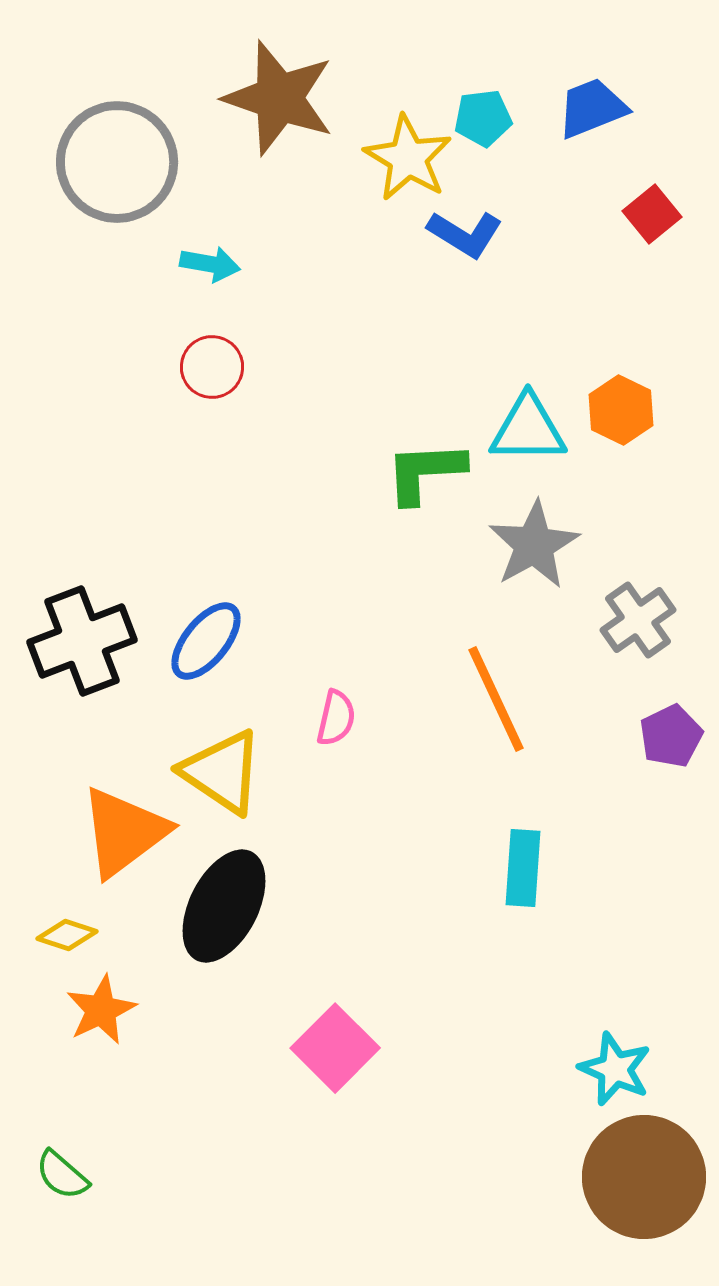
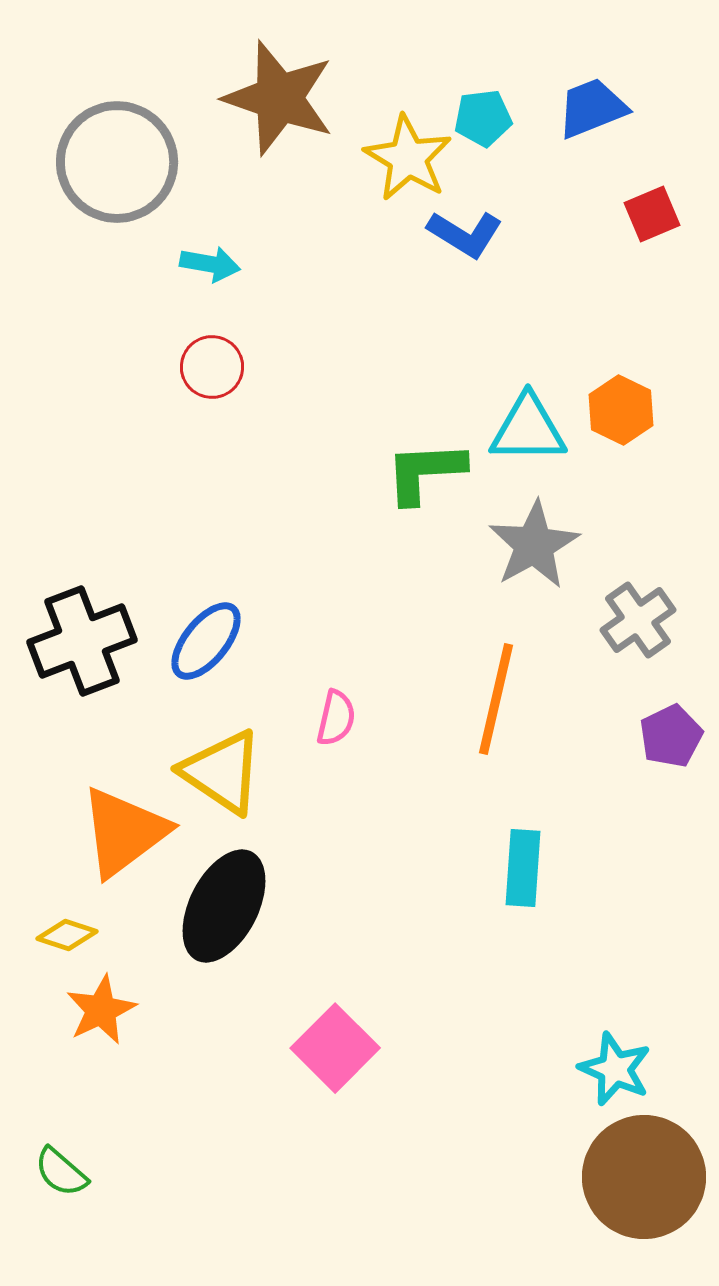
red square: rotated 16 degrees clockwise
orange line: rotated 38 degrees clockwise
green semicircle: moved 1 px left, 3 px up
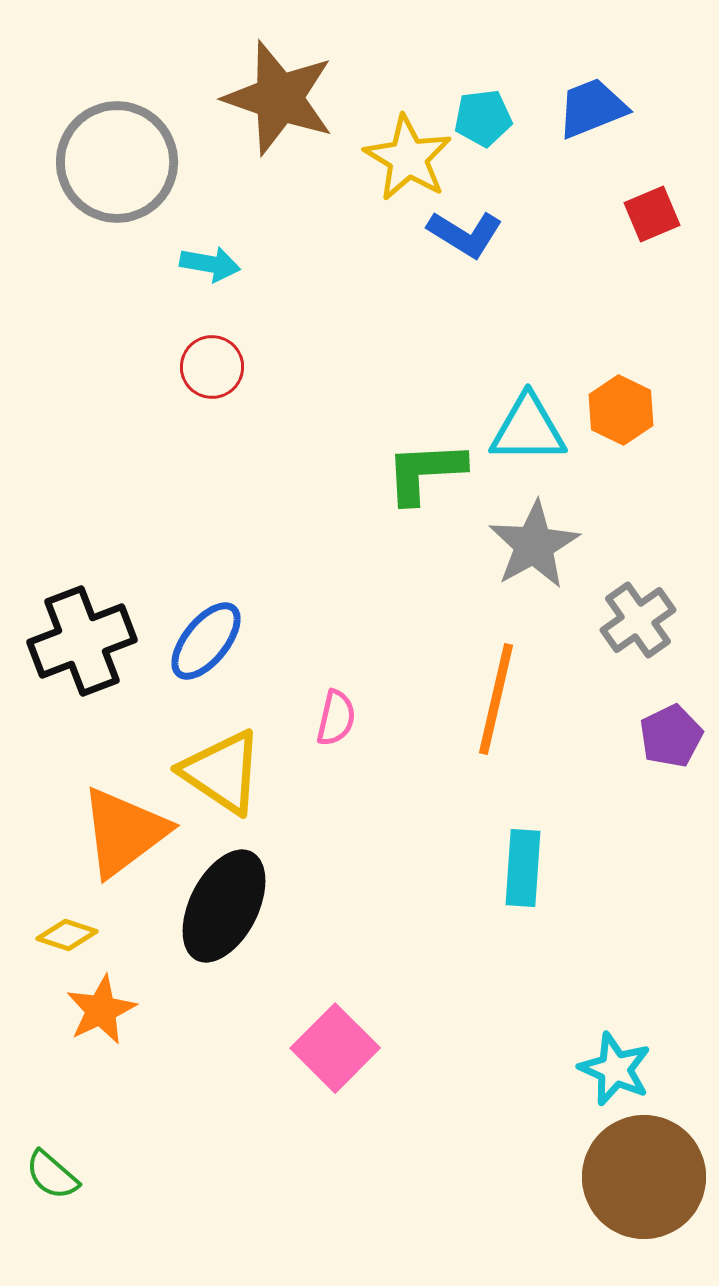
green semicircle: moved 9 px left, 3 px down
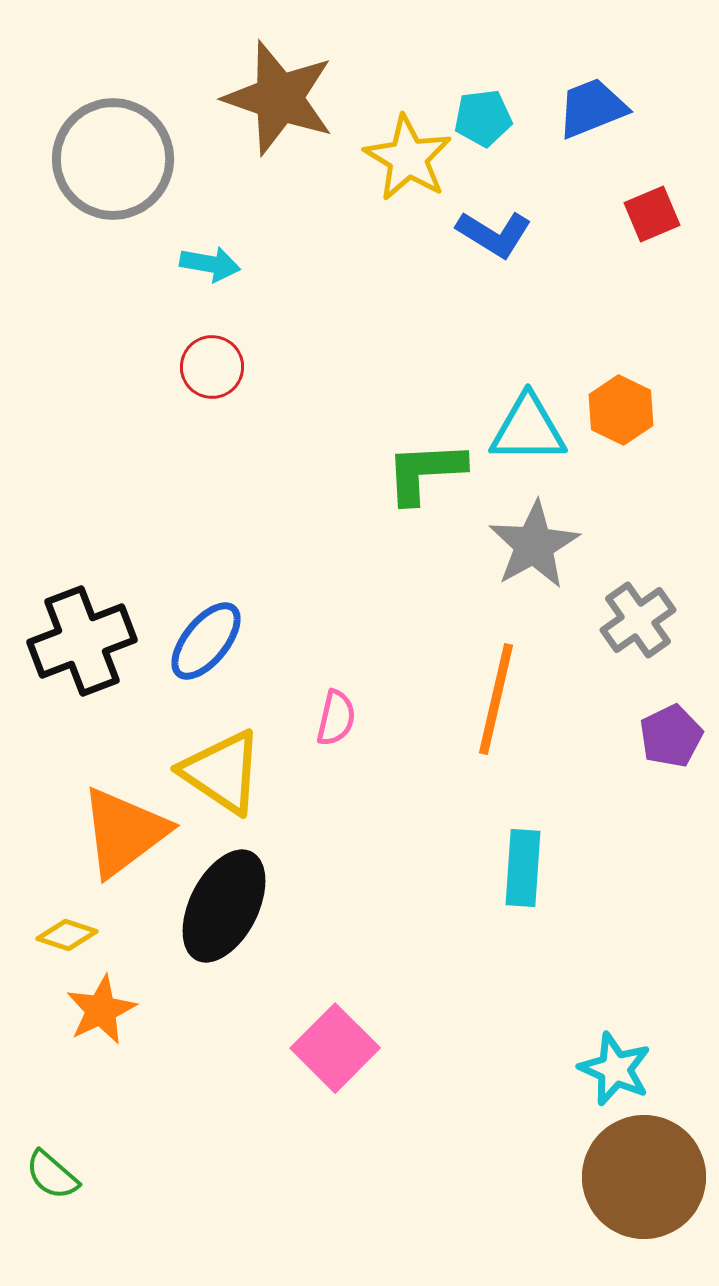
gray circle: moved 4 px left, 3 px up
blue L-shape: moved 29 px right
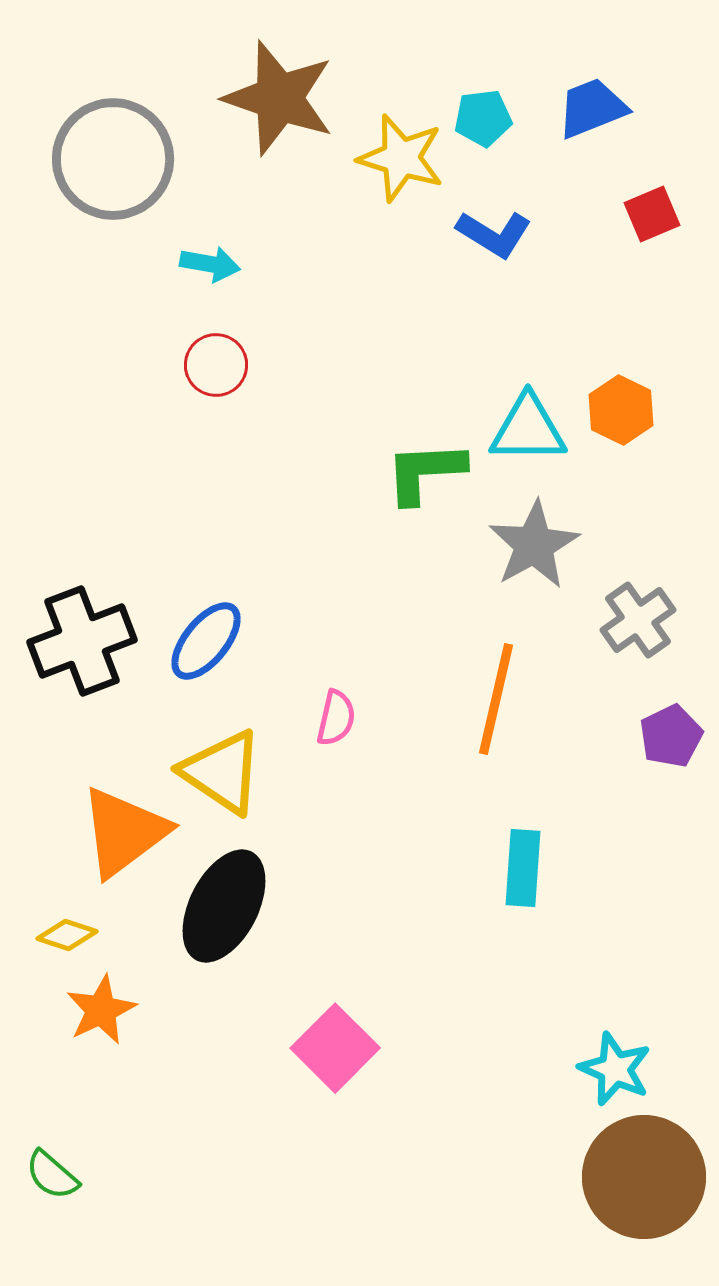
yellow star: moved 7 px left; rotated 14 degrees counterclockwise
red circle: moved 4 px right, 2 px up
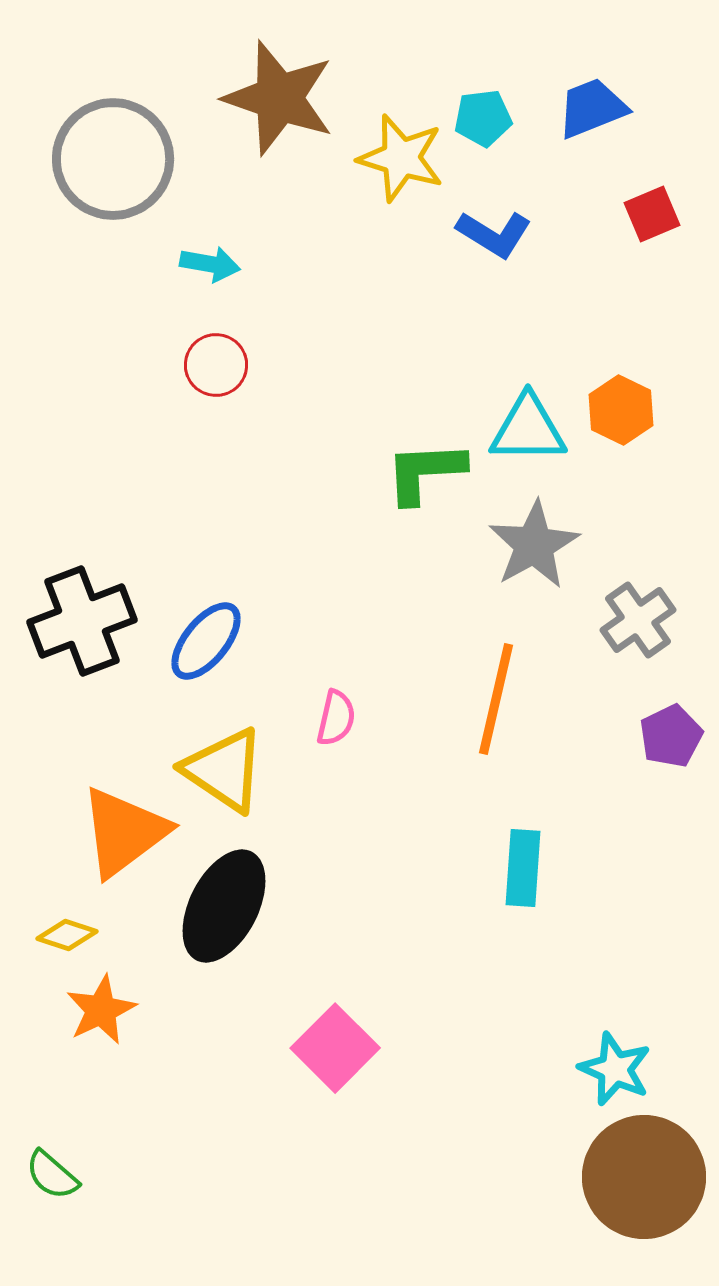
black cross: moved 20 px up
yellow triangle: moved 2 px right, 2 px up
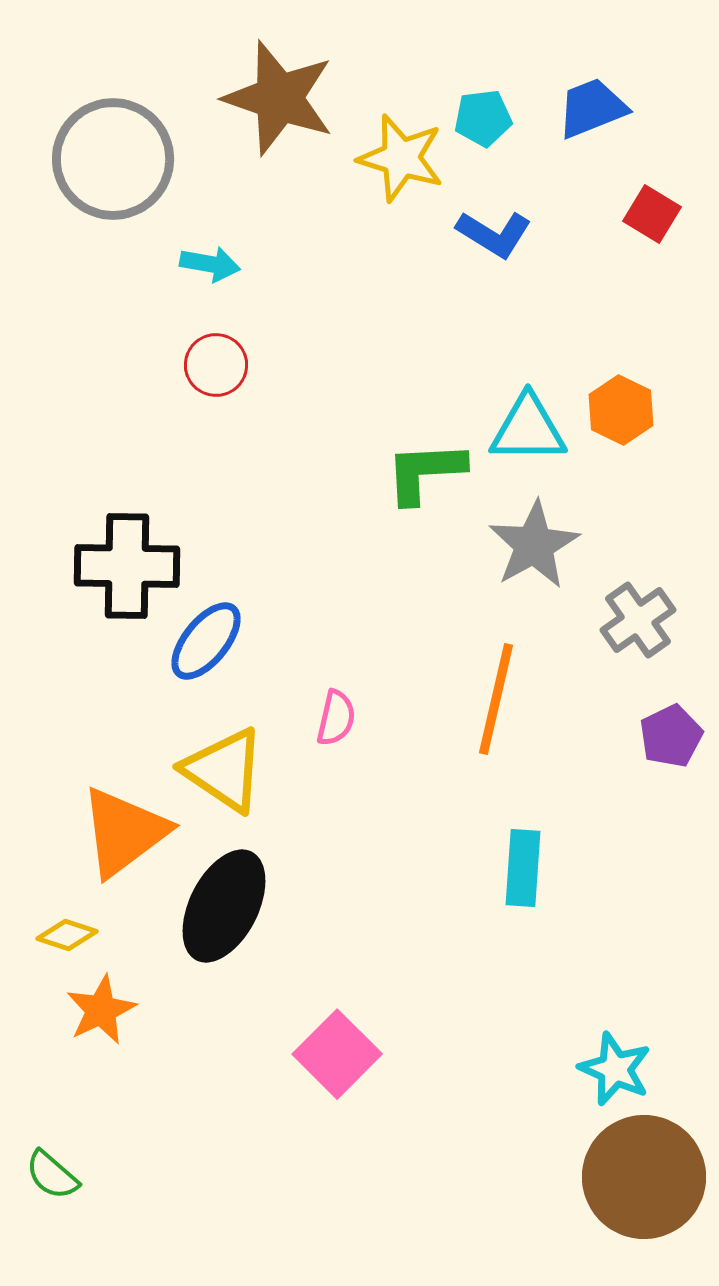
red square: rotated 36 degrees counterclockwise
black cross: moved 45 px right, 55 px up; rotated 22 degrees clockwise
pink square: moved 2 px right, 6 px down
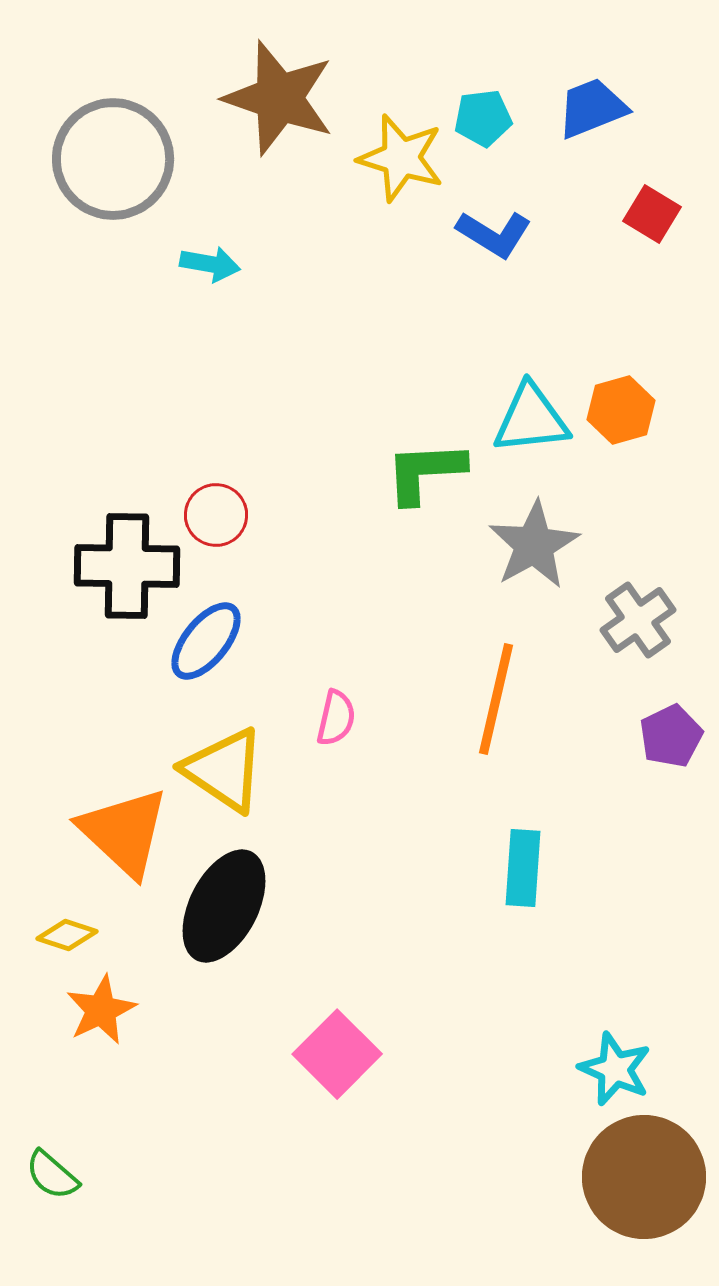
red circle: moved 150 px down
orange hexagon: rotated 18 degrees clockwise
cyan triangle: moved 3 px right, 10 px up; rotated 6 degrees counterclockwise
orange triangle: rotated 40 degrees counterclockwise
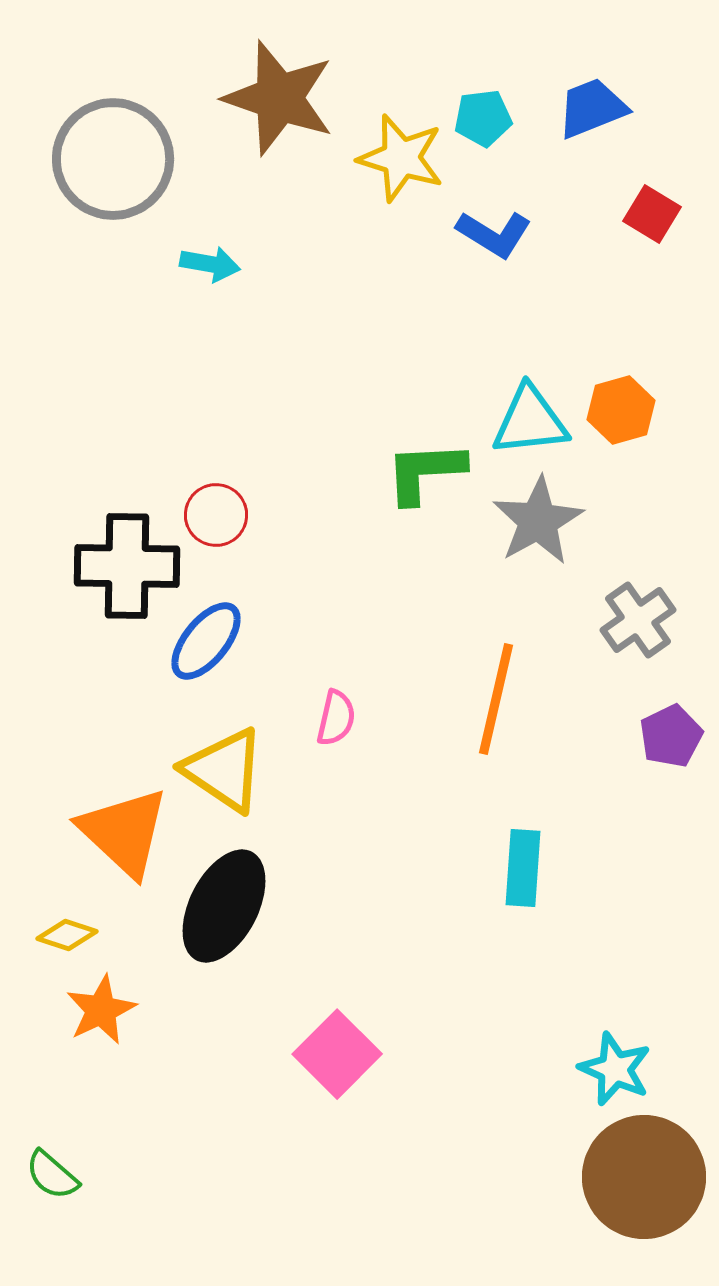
cyan triangle: moved 1 px left, 2 px down
gray star: moved 4 px right, 24 px up
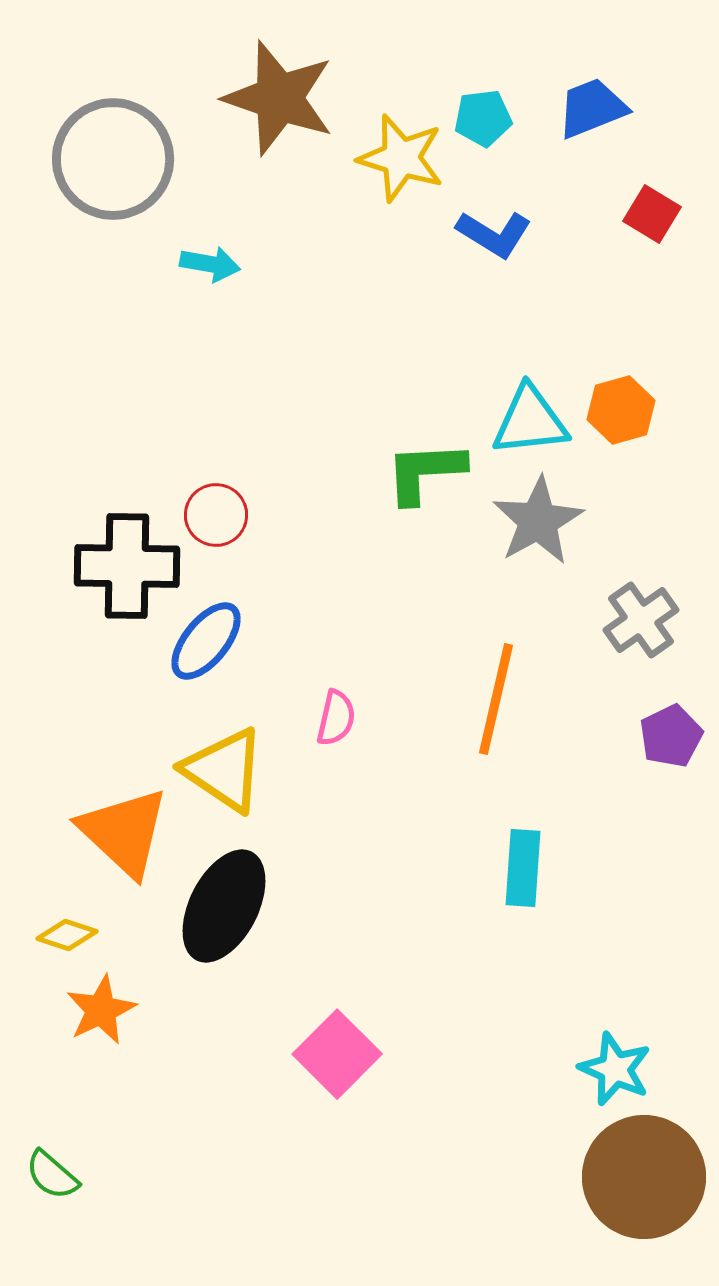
gray cross: moved 3 px right
